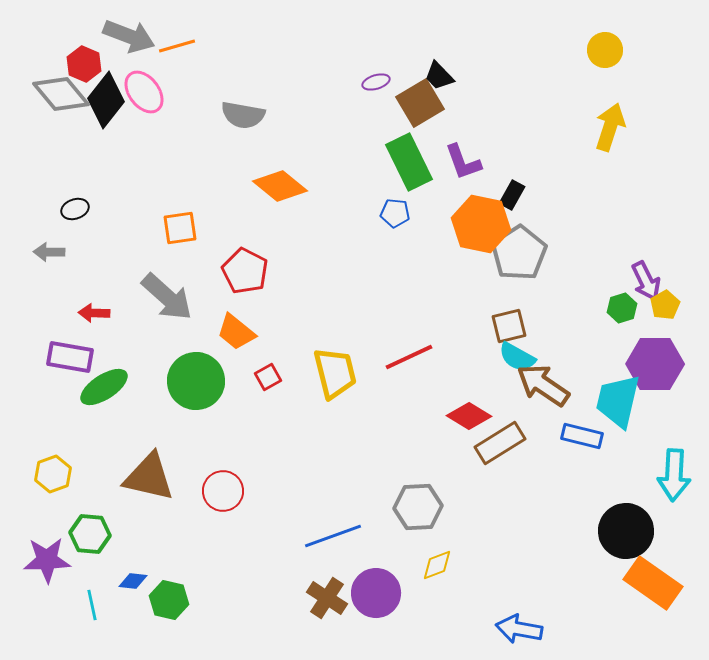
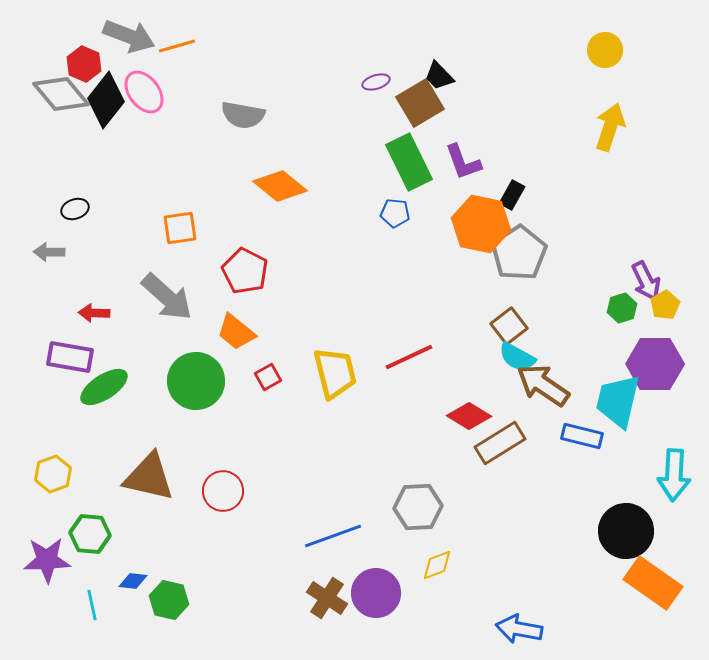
brown square at (509, 326): rotated 24 degrees counterclockwise
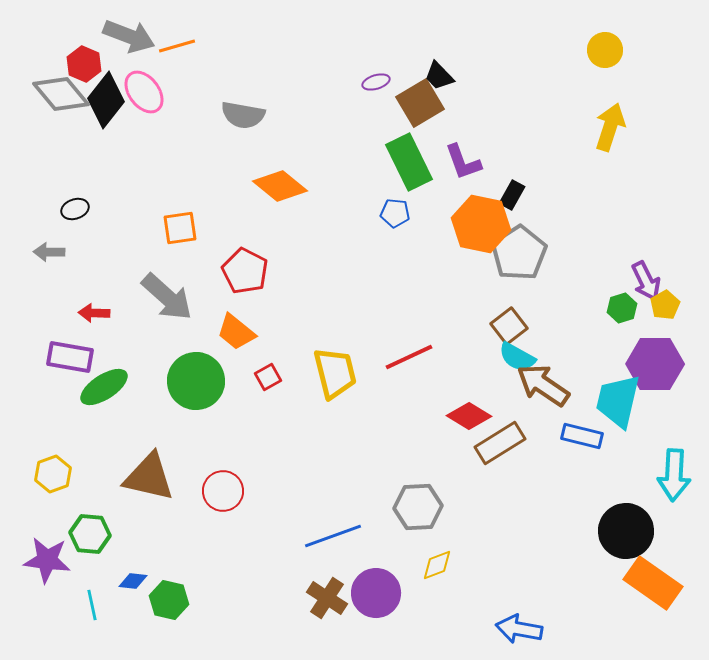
purple star at (47, 560): rotated 9 degrees clockwise
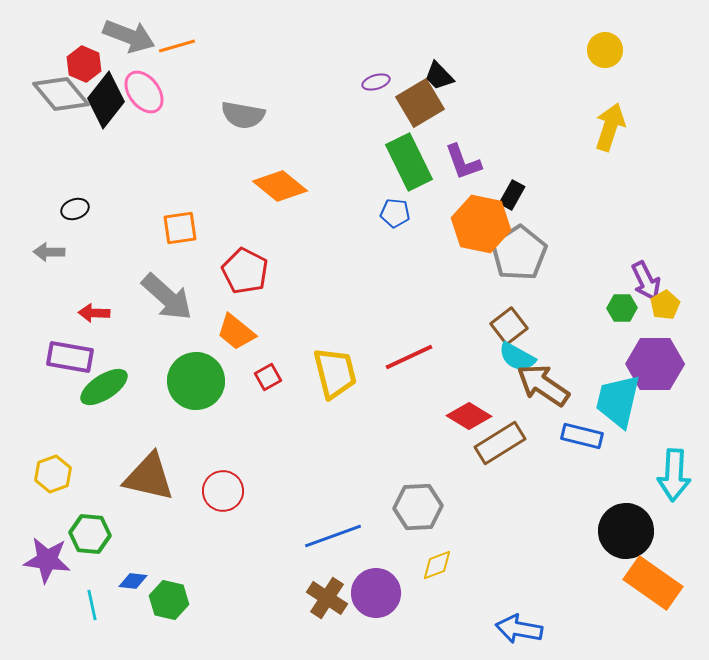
green hexagon at (622, 308): rotated 16 degrees clockwise
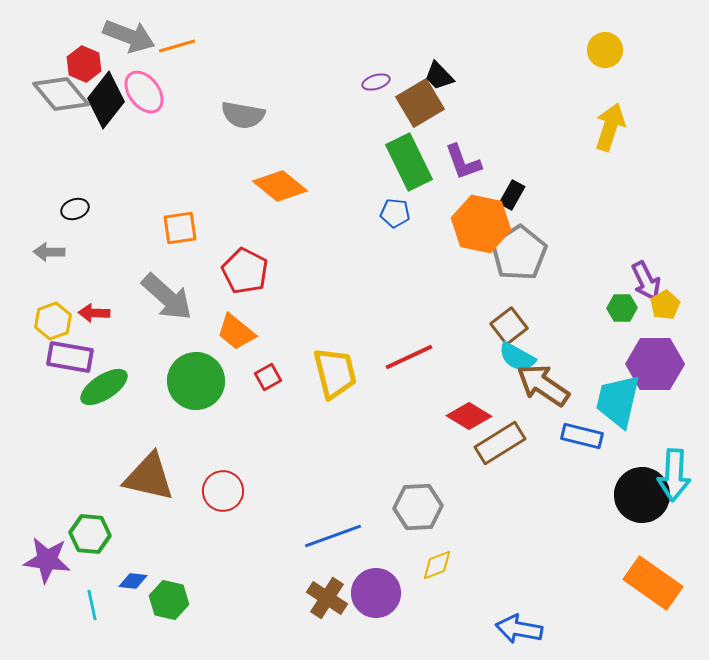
yellow hexagon at (53, 474): moved 153 px up
black circle at (626, 531): moved 16 px right, 36 px up
